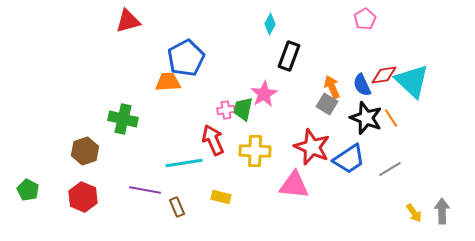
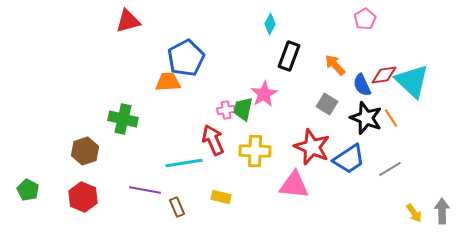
orange arrow: moved 3 px right, 22 px up; rotated 20 degrees counterclockwise
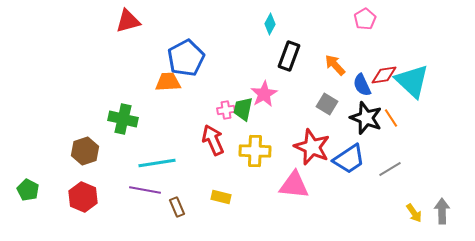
cyan line: moved 27 px left
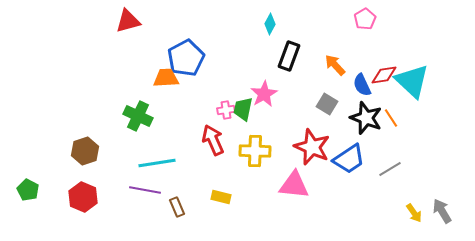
orange trapezoid: moved 2 px left, 4 px up
green cross: moved 15 px right, 3 px up; rotated 12 degrees clockwise
gray arrow: rotated 30 degrees counterclockwise
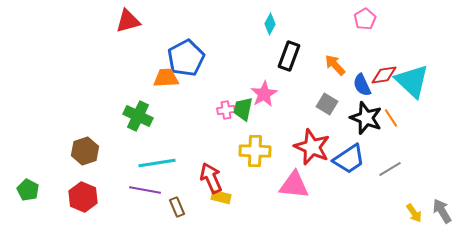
red arrow: moved 2 px left, 38 px down
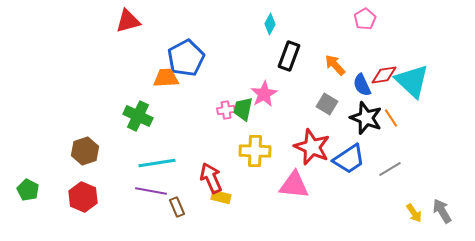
purple line: moved 6 px right, 1 px down
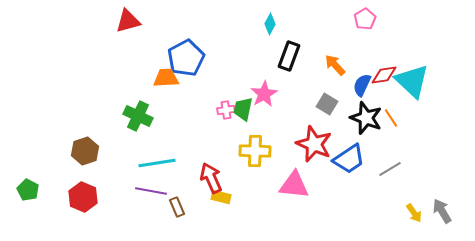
blue semicircle: rotated 50 degrees clockwise
red star: moved 2 px right, 3 px up
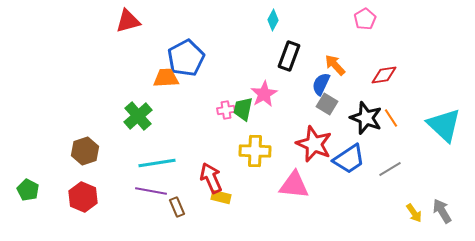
cyan diamond: moved 3 px right, 4 px up
cyan triangle: moved 32 px right, 44 px down
blue semicircle: moved 41 px left, 1 px up
green cross: rotated 24 degrees clockwise
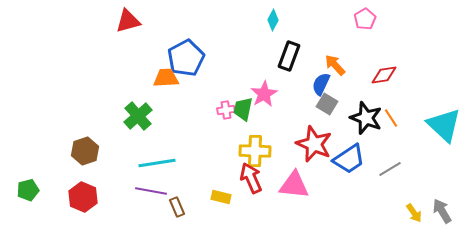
red arrow: moved 40 px right
green pentagon: rotated 30 degrees clockwise
